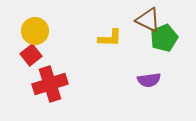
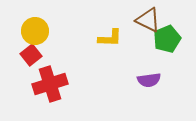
green pentagon: moved 3 px right, 1 px down
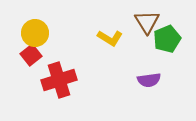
brown triangle: moved 1 px left, 2 px down; rotated 32 degrees clockwise
yellow circle: moved 2 px down
yellow L-shape: rotated 30 degrees clockwise
red cross: moved 9 px right, 4 px up
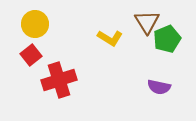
yellow circle: moved 9 px up
purple semicircle: moved 10 px right, 7 px down; rotated 20 degrees clockwise
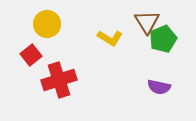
yellow circle: moved 12 px right
green pentagon: moved 4 px left
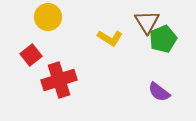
yellow circle: moved 1 px right, 7 px up
purple semicircle: moved 5 px down; rotated 25 degrees clockwise
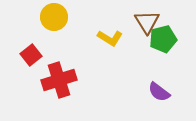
yellow circle: moved 6 px right
green pentagon: rotated 8 degrees clockwise
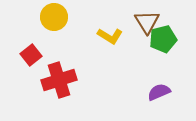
yellow L-shape: moved 2 px up
purple semicircle: rotated 120 degrees clockwise
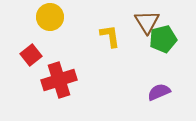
yellow circle: moved 4 px left
yellow L-shape: rotated 130 degrees counterclockwise
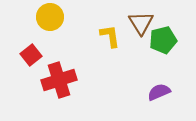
brown triangle: moved 6 px left, 1 px down
green pentagon: moved 1 px down
